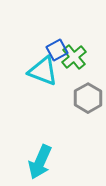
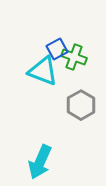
blue square: moved 1 px up
green cross: rotated 30 degrees counterclockwise
gray hexagon: moved 7 px left, 7 px down
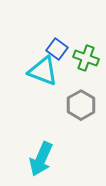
blue square: rotated 25 degrees counterclockwise
green cross: moved 12 px right, 1 px down
cyan arrow: moved 1 px right, 3 px up
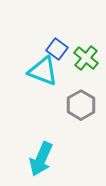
green cross: rotated 20 degrees clockwise
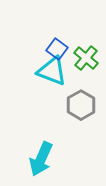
cyan triangle: moved 9 px right
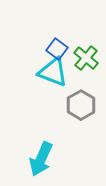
cyan triangle: moved 1 px right, 1 px down
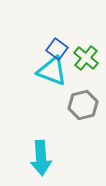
cyan triangle: moved 1 px left, 1 px up
gray hexagon: moved 2 px right; rotated 16 degrees clockwise
cyan arrow: moved 1 px up; rotated 28 degrees counterclockwise
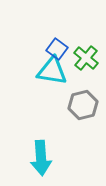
cyan triangle: rotated 12 degrees counterclockwise
